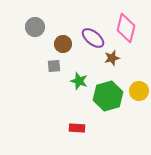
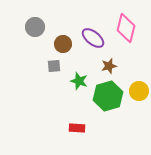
brown star: moved 3 px left, 8 px down
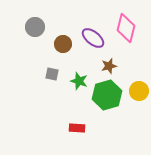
gray square: moved 2 px left, 8 px down; rotated 16 degrees clockwise
green hexagon: moved 1 px left, 1 px up
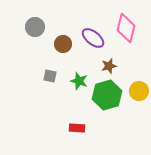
gray square: moved 2 px left, 2 px down
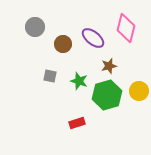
red rectangle: moved 5 px up; rotated 21 degrees counterclockwise
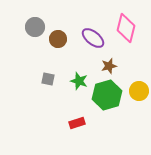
brown circle: moved 5 px left, 5 px up
gray square: moved 2 px left, 3 px down
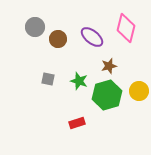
purple ellipse: moved 1 px left, 1 px up
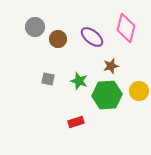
brown star: moved 2 px right
green hexagon: rotated 12 degrees clockwise
red rectangle: moved 1 px left, 1 px up
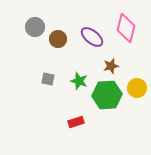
yellow circle: moved 2 px left, 3 px up
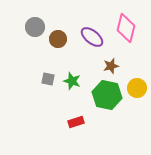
green star: moved 7 px left
green hexagon: rotated 16 degrees clockwise
